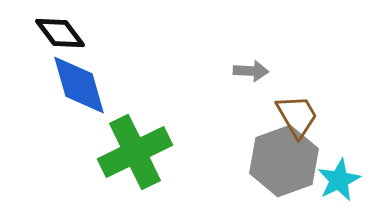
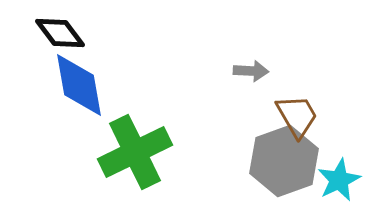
blue diamond: rotated 6 degrees clockwise
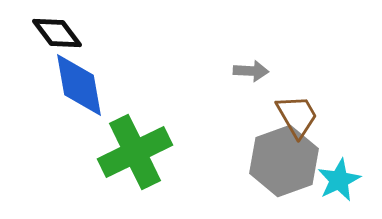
black diamond: moved 3 px left
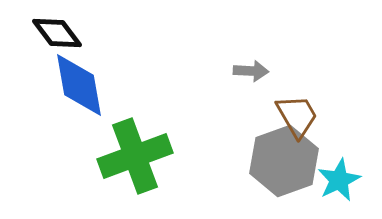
green cross: moved 4 px down; rotated 6 degrees clockwise
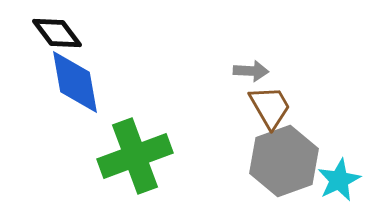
blue diamond: moved 4 px left, 3 px up
brown trapezoid: moved 27 px left, 9 px up
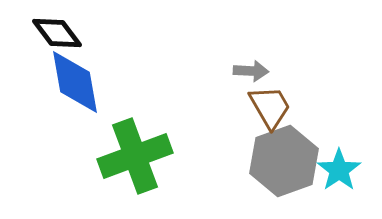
cyan star: moved 10 px up; rotated 9 degrees counterclockwise
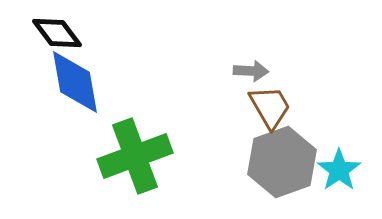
gray hexagon: moved 2 px left, 1 px down
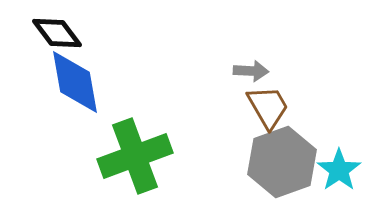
brown trapezoid: moved 2 px left
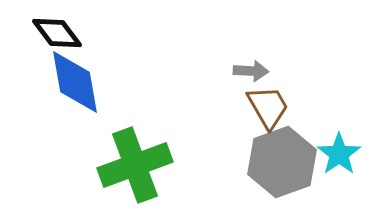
green cross: moved 9 px down
cyan star: moved 16 px up
